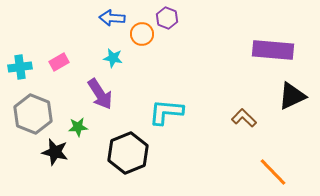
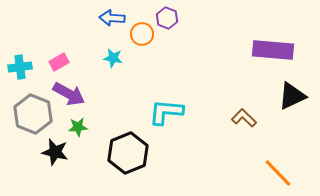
purple arrow: moved 31 px left; rotated 28 degrees counterclockwise
orange line: moved 5 px right, 1 px down
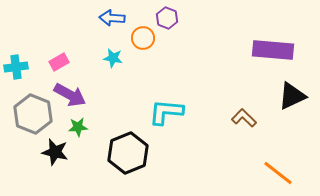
orange circle: moved 1 px right, 4 px down
cyan cross: moved 4 px left
purple arrow: moved 1 px right, 1 px down
orange line: rotated 8 degrees counterclockwise
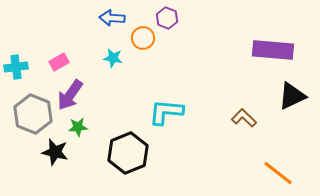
purple arrow: rotated 96 degrees clockwise
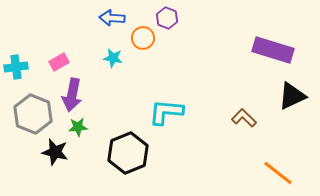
purple rectangle: rotated 12 degrees clockwise
purple arrow: moved 2 px right; rotated 24 degrees counterclockwise
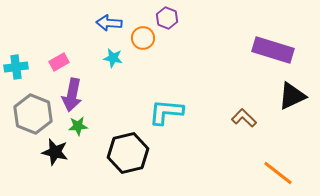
blue arrow: moved 3 px left, 5 px down
green star: moved 1 px up
black hexagon: rotated 9 degrees clockwise
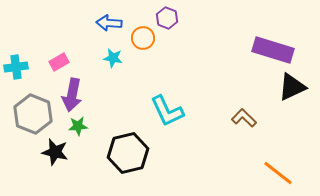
black triangle: moved 9 px up
cyan L-shape: moved 1 px right, 1 px up; rotated 120 degrees counterclockwise
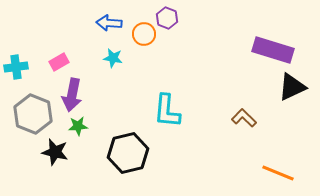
orange circle: moved 1 px right, 4 px up
cyan L-shape: rotated 30 degrees clockwise
orange line: rotated 16 degrees counterclockwise
